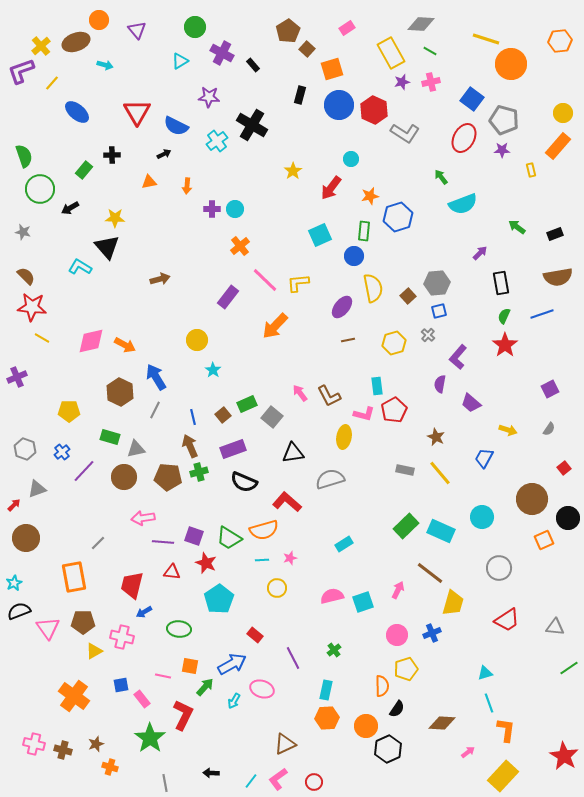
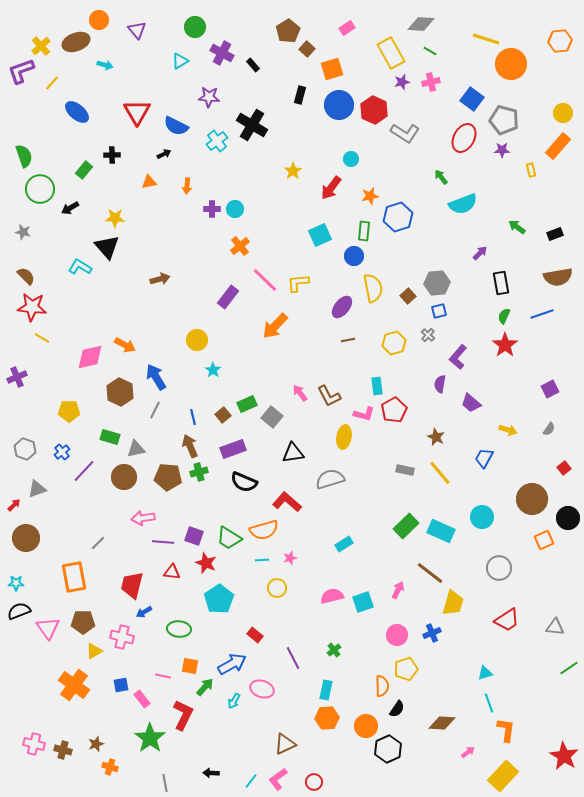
pink diamond at (91, 341): moved 1 px left, 16 px down
cyan star at (14, 583): moved 2 px right; rotated 28 degrees clockwise
orange cross at (74, 696): moved 11 px up
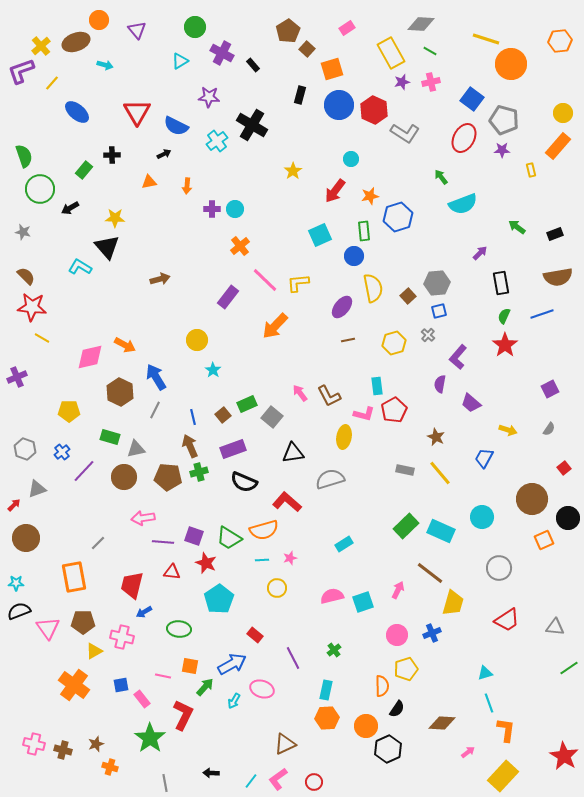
red arrow at (331, 188): moved 4 px right, 3 px down
green rectangle at (364, 231): rotated 12 degrees counterclockwise
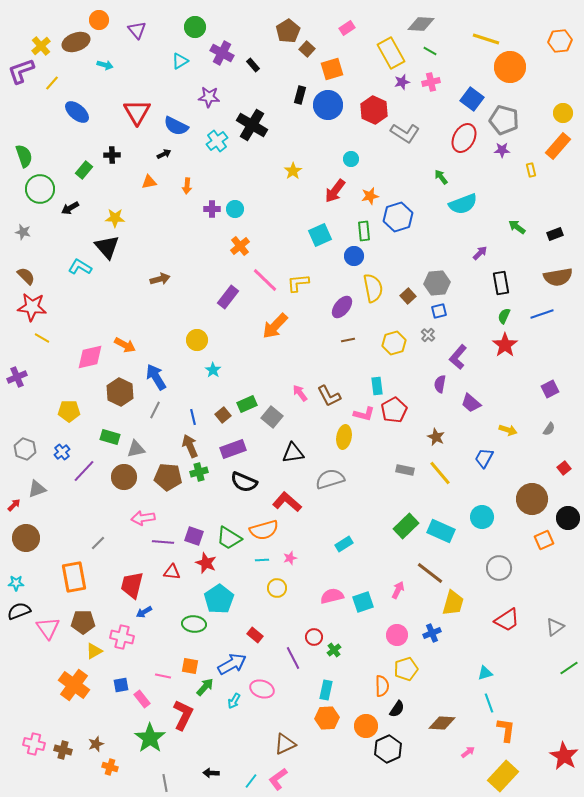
orange circle at (511, 64): moved 1 px left, 3 px down
blue circle at (339, 105): moved 11 px left
gray triangle at (555, 627): rotated 42 degrees counterclockwise
green ellipse at (179, 629): moved 15 px right, 5 px up
red circle at (314, 782): moved 145 px up
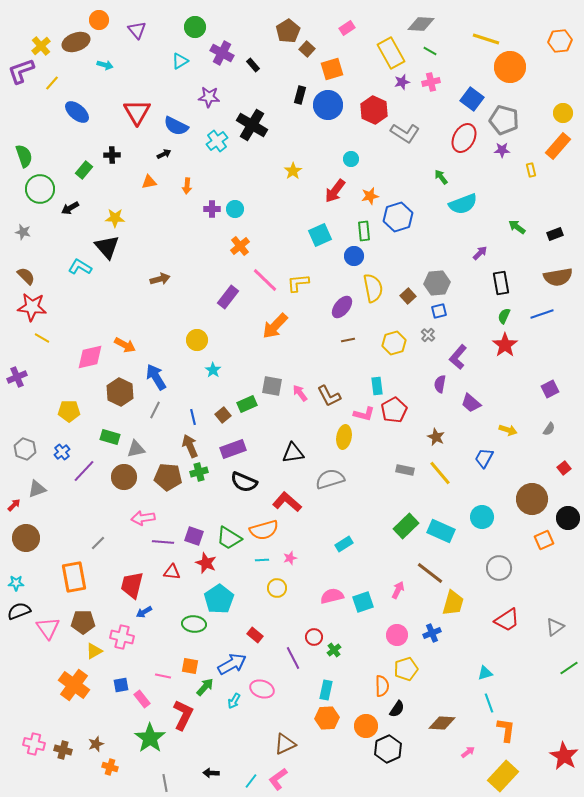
gray square at (272, 417): moved 31 px up; rotated 30 degrees counterclockwise
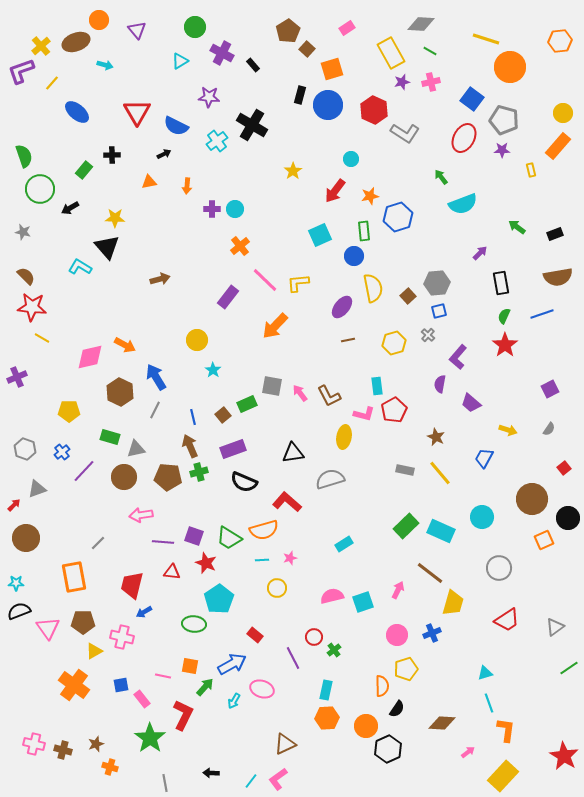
pink arrow at (143, 518): moved 2 px left, 3 px up
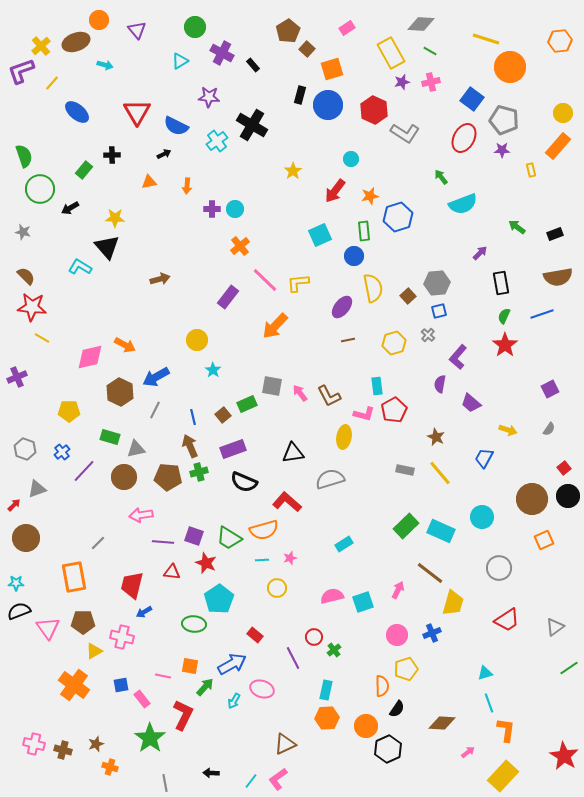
blue arrow at (156, 377): rotated 88 degrees counterclockwise
black circle at (568, 518): moved 22 px up
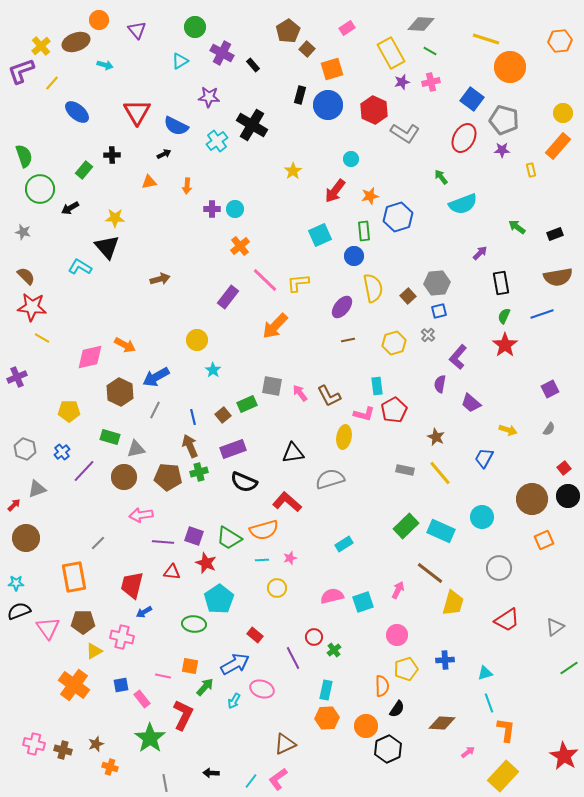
blue cross at (432, 633): moved 13 px right, 27 px down; rotated 18 degrees clockwise
blue arrow at (232, 664): moved 3 px right
